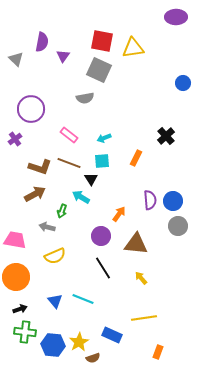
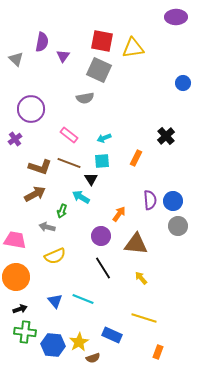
yellow line at (144, 318): rotated 25 degrees clockwise
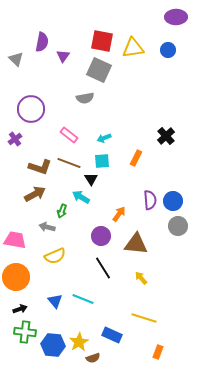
blue circle at (183, 83): moved 15 px left, 33 px up
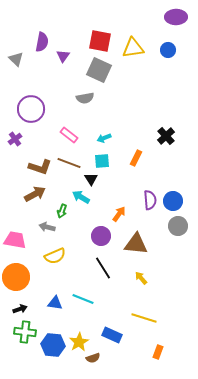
red square at (102, 41): moved 2 px left
blue triangle at (55, 301): moved 2 px down; rotated 42 degrees counterclockwise
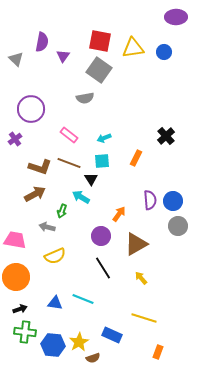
blue circle at (168, 50): moved 4 px left, 2 px down
gray square at (99, 70): rotated 10 degrees clockwise
brown triangle at (136, 244): rotated 35 degrees counterclockwise
